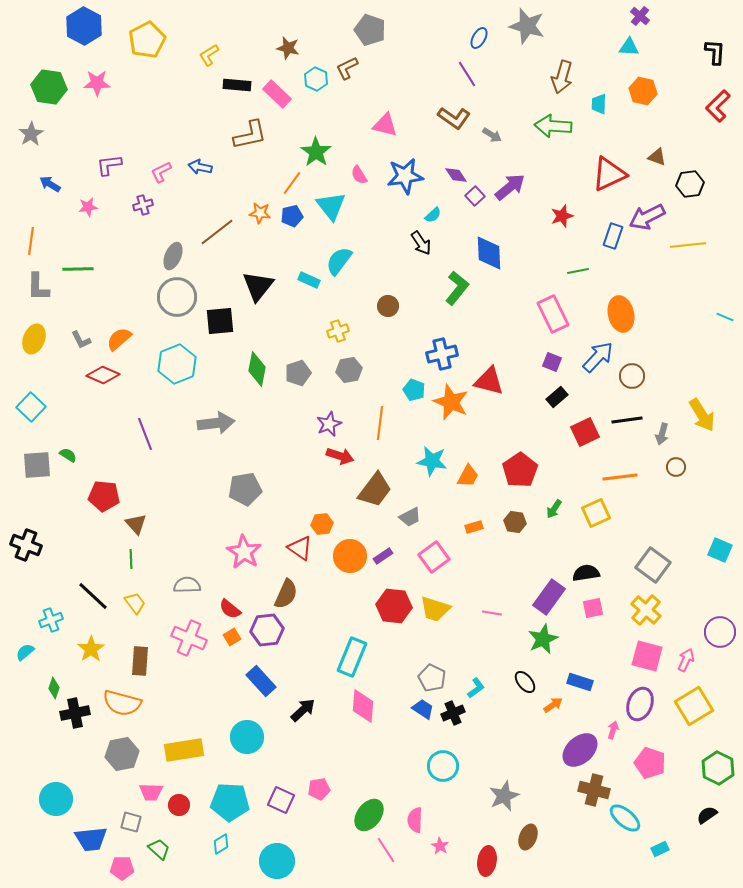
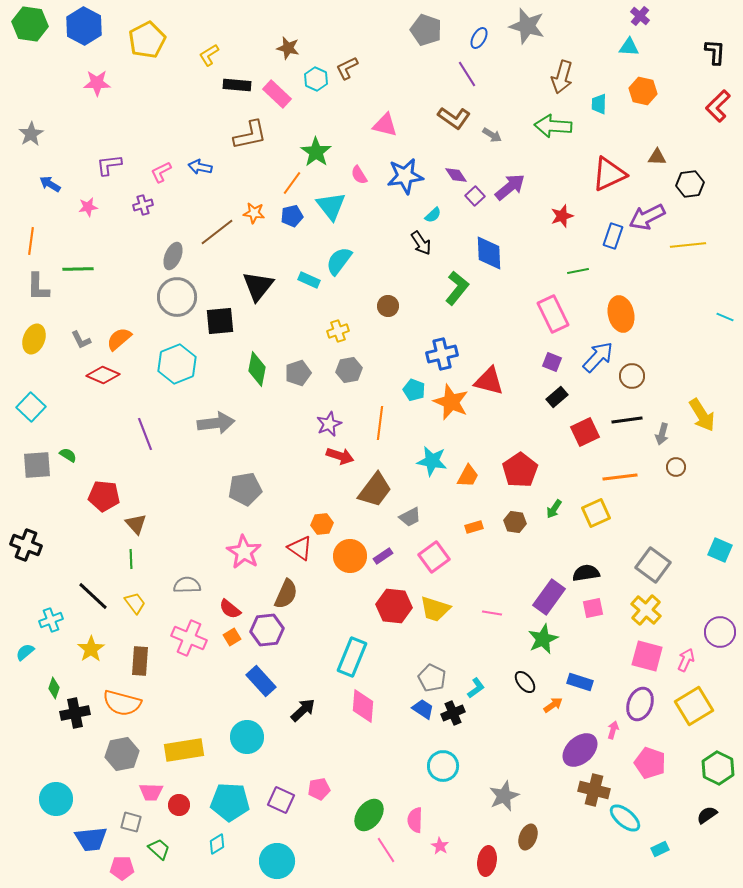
gray pentagon at (370, 30): moved 56 px right
green hexagon at (49, 87): moved 19 px left, 63 px up
brown triangle at (657, 157): rotated 18 degrees counterclockwise
orange star at (260, 213): moved 6 px left
cyan diamond at (221, 844): moved 4 px left
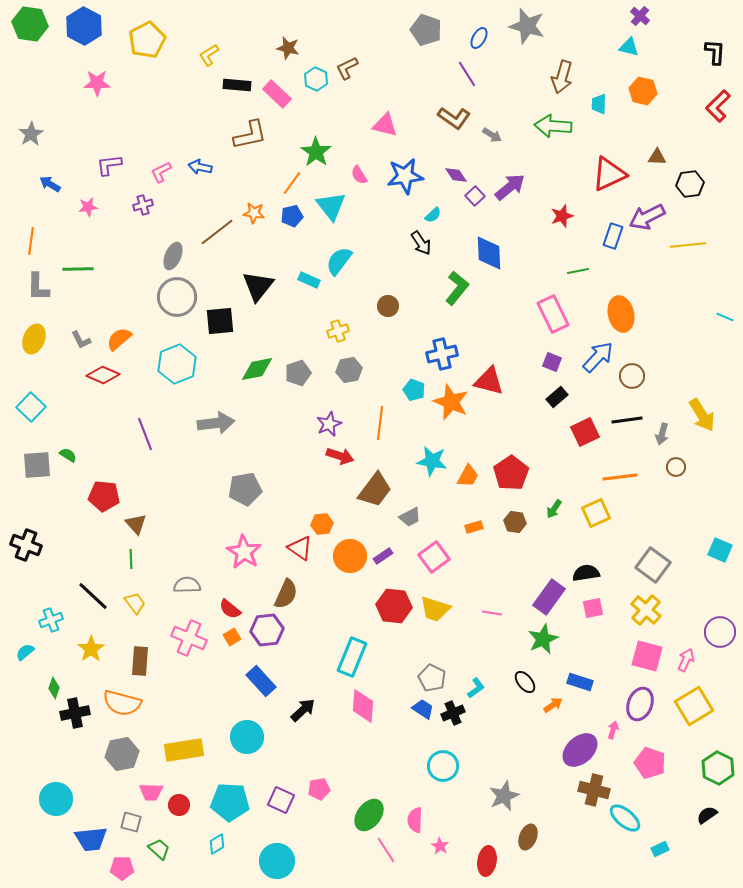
cyan triangle at (629, 47): rotated 10 degrees clockwise
green diamond at (257, 369): rotated 68 degrees clockwise
red pentagon at (520, 470): moved 9 px left, 3 px down
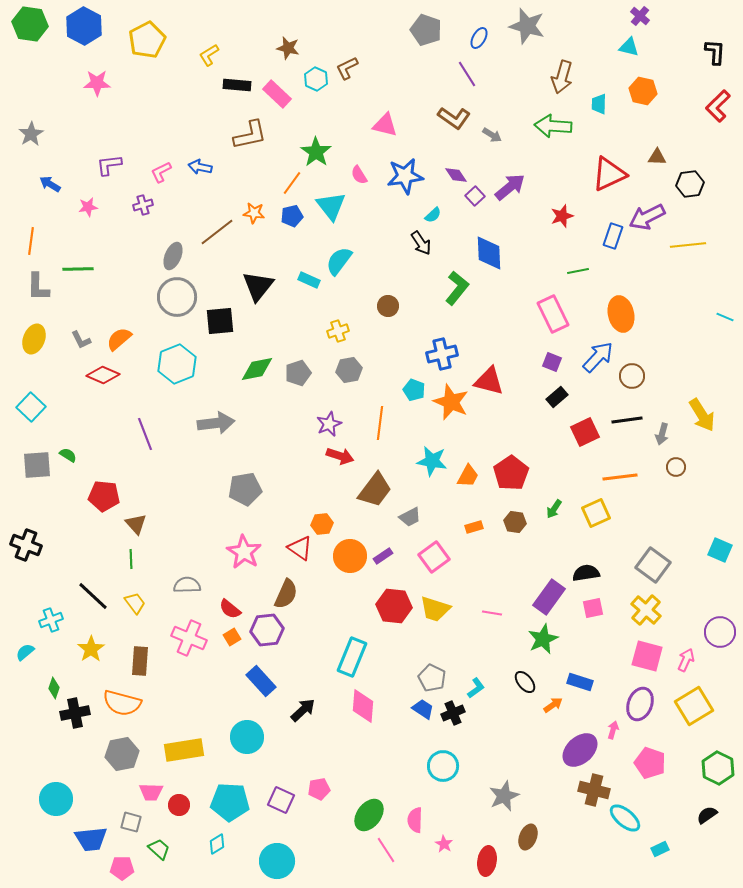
pink star at (440, 846): moved 4 px right, 2 px up
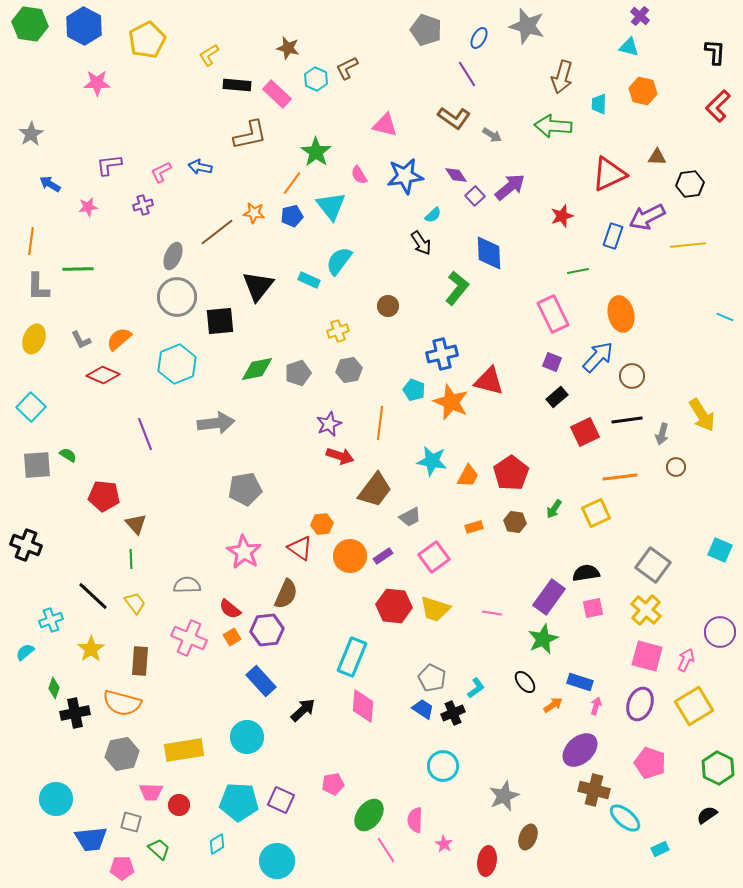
pink arrow at (613, 730): moved 17 px left, 24 px up
pink pentagon at (319, 789): moved 14 px right, 5 px up
cyan pentagon at (230, 802): moved 9 px right
